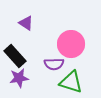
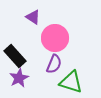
purple triangle: moved 7 px right, 6 px up
pink circle: moved 16 px left, 6 px up
purple semicircle: rotated 66 degrees counterclockwise
purple star: rotated 18 degrees counterclockwise
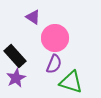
purple star: moved 3 px left
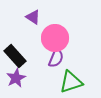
purple semicircle: moved 2 px right, 6 px up
green triangle: rotated 35 degrees counterclockwise
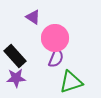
purple star: rotated 24 degrees clockwise
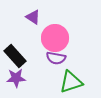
purple semicircle: rotated 78 degrees clockwise
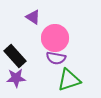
green triangle: moved 2 px left, 2 px up
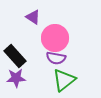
green triangle: moved 5 px left; rotated 20 degrees counterclockwise
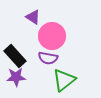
pink circle: moved 3 px left, 2 px up
purple semicircle: moved 8 px left
purple star: moved 1 px up
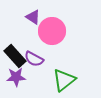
pink circle: moved 5 px up
purple semicircle: moved 14 px left, 1 px down; rotated 18 degrees clockwise
